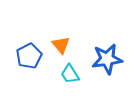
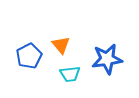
cyan trapezoid: rotated 65 degrees counterclockwise
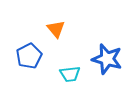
orange triangle: moved 5 px left, 16 px up
blue star: rotated 24 degrees clockwise
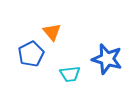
orange triangle: moved 4 px left, 3 px down
blue pentagon: moved 2 px right, 2 px up
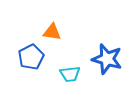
orange triangle: rotated 42 degrees counterclockwise
blue pentagon: moved 3 px down
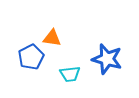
orange triangle: moved 6 px down
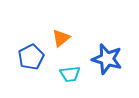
orange triangle: moved 9 px right; rotated 48 degrees counterclockwise
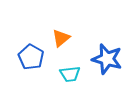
blue pentagon: rotated 15 degrees counterclockwise
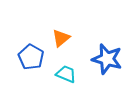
cyan trapezoid: moved 4 px left; rotated 150 degrees counterclockwise
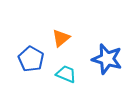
blue pentagon: moved 2 px down
